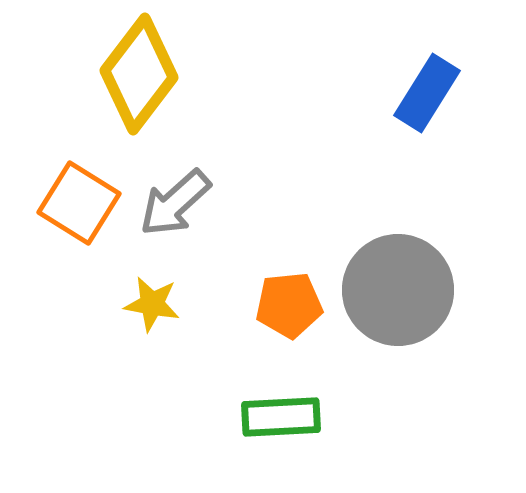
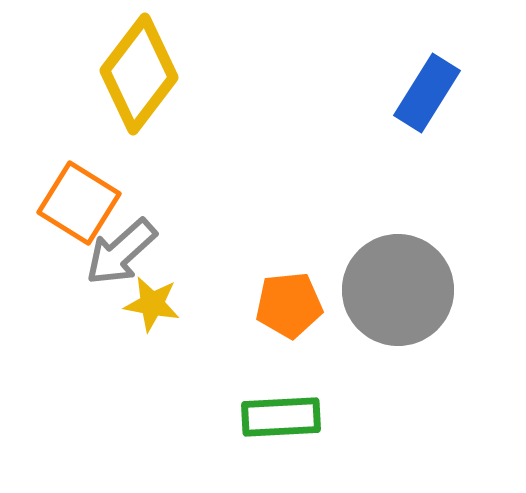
gray arrow: moved 54 px left, 49 px down
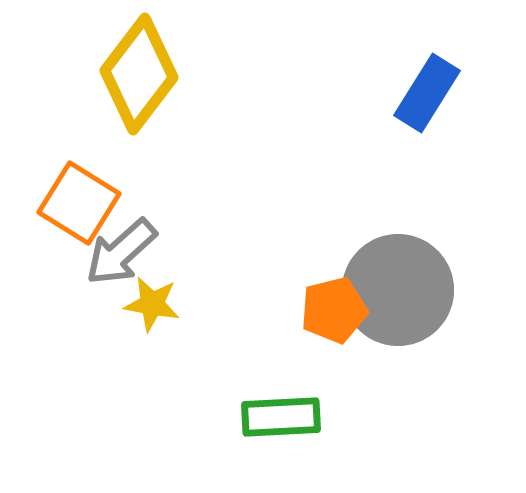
orange pentagon: moved 45 px right, 5 px down; rotated 8 degrees counterclockwise
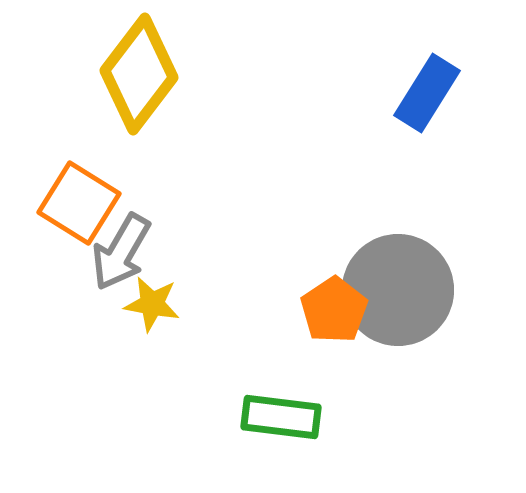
gray arrow: rotated 18 degrees counterclockwise
orange pentagon: rotated 20 degrees counterclockwise
green rectangle: rotated 10 degrees clockwise
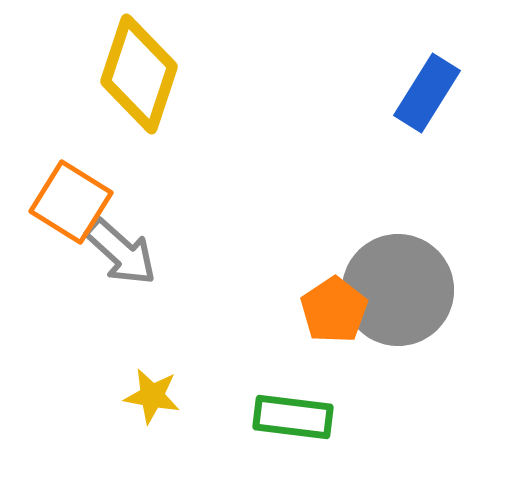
yellow diamond: rotated 19 degrees counterclockwise
orange square: moved 8 px left, 1 px up
gray arrow: rotated 78 degrees counterclockwise
yellow star: moved 92 px down
green rectangle: moved 12 px right
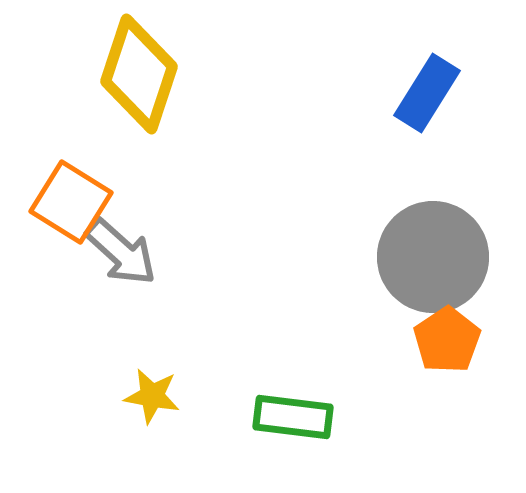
gray circle: moved 35 px right, 33 px up
orange pentagon: moved 113 px right, 30 px down
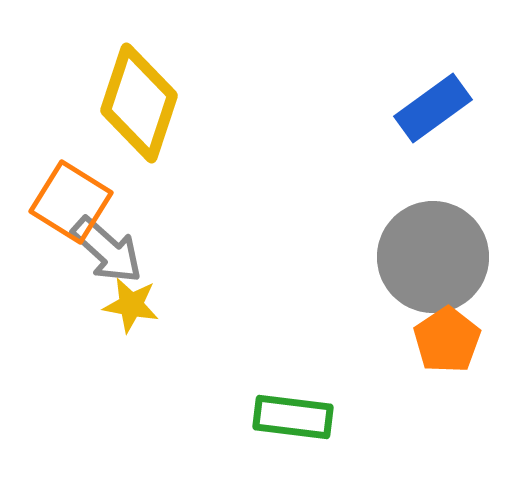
yellow diamond: moved 29 px down
blue rectangle: moved 6 px right, 15 px down; rotated 22 degrees clockwise
gray arrow: moved 14 px left, 2 px up
yellow star: moved 21 px left, 91 px up
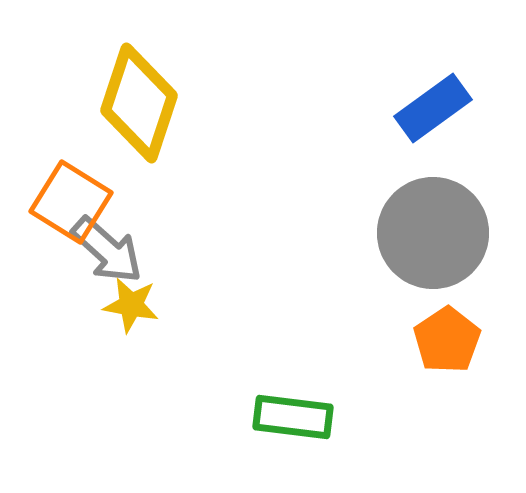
gray circle: moved 24 px up
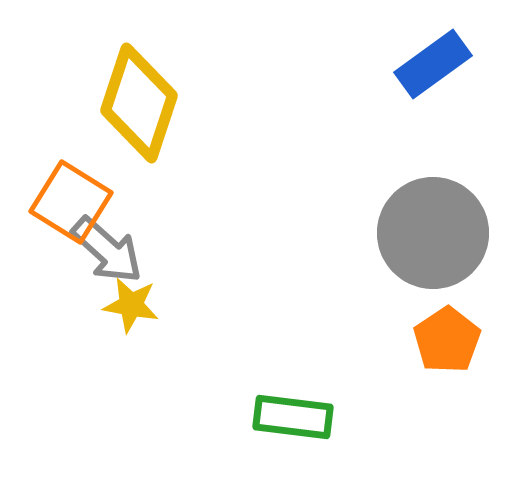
blue rectangle: moved 44 px up
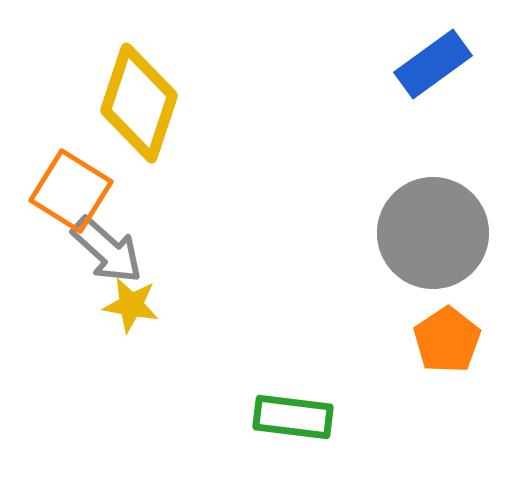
orange square: moved 11 px up
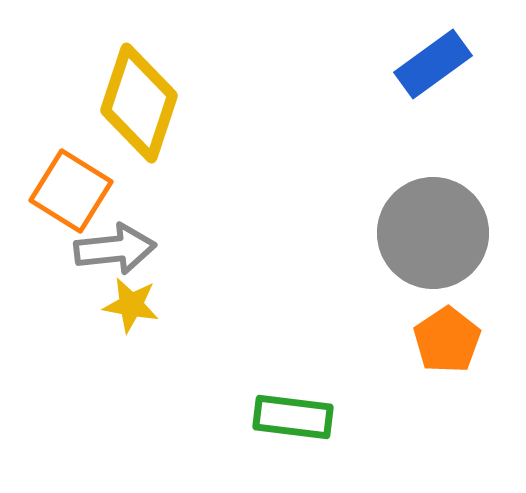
gray arrow: moved 8 px right, 1 px up; rotated 48 degrees counterclockwise
